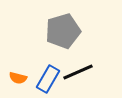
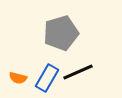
gray pentagon: moved 2 px left, 2 px down
blue rectangle: moved 1 px left, 1 px up
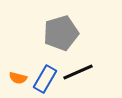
blue rectangle: moved 2 px left, 1 px down
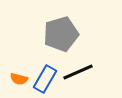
gray pentagon: moved 1 px down
orange semicircle: moved 1 px right, 1 px down
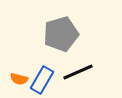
blue rectangle: moved 3 px left, 1 px down
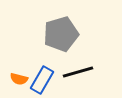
black line: rotated 8 degrees clockwise
